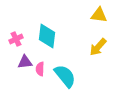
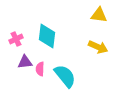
yellow arrow: rotated 108 degrees counterclockwise
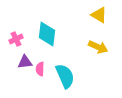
yellow triangle: rotated 24 degrees clockwise
cyan diamond: moved 2 px up
cyan semicircle: rotated 15 degrees clockwise
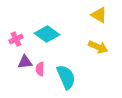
cyan diamond: rotated 60 degrees counterclockwise
cyan semicircle: moved 1 px right, 1 px down
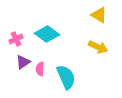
purple triangle: moved 2 px left; rotated 28 degrees counterclockwise
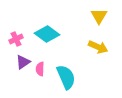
yellow triangle: moved 1 px down; rotated 30 degrees clockwise
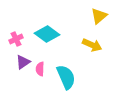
yellow triangle: rotated 18 degrees clockwise
yellow arrow: moved 6 px left, 2 px up
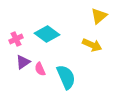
pink semicircle: rotated 24 degrees counterclockwise
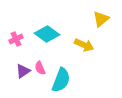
yellow triangle: moved 2 px right, 3 px down
yellow arrow: moved 8 px left
purple triangle: moved 9 px down
pink semicircle: moved 1 px up
cyan semicircle: moved 5 px left, 3 px down; rotated 45 degrees clockwise
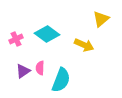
pink semicircle: rotated 24 degrees clockwise
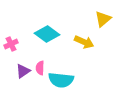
yellow triangle: moved 2 px right
pink cross: moved 5 px left, 5 px down
yellow arrow: moved 3 px up
cyan semicircle: rotated 75 degrees clockwise
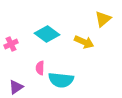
purple triangle: moved 7 px left, 16 px down
